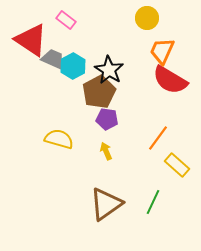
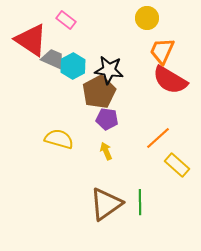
black star: rotated 24 degrees counterclockwise
orange line: rotated 12 degrees clockwise
green line: moved 13 px left; rotated 25 degrees counterclockwise
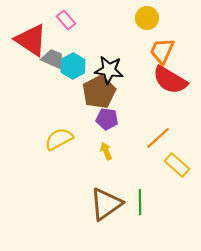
pink rectangle: rotated 12 degrees clockwise
yellow semicircle: rotated 44 degrees counterclockwise
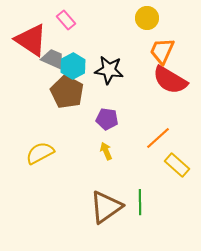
brown pentagon: moved 32 px left; rotated 16 degrees counterclockwise
yellow semicircle: moved 19 px left, 14 px down
brown triangle: moved 3 px down
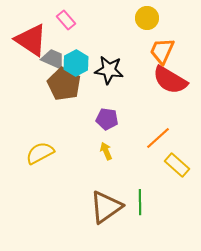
cyan hexagon: moved 3 px right, 3 px up
brown pentagon: moved 3 px left, 8 px up
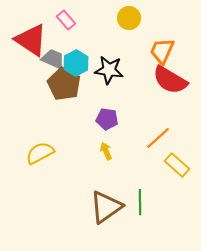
yellow circle: moved 18 px left
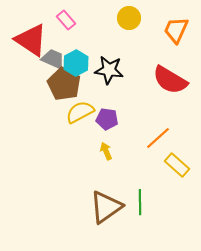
orange trapezoid: moved 14 px right, 21 px up
yellow semicircle: moved 40 px right, 41 px up
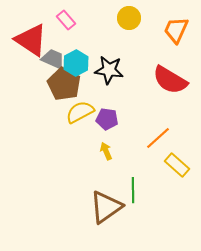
green line: moved 7 px left, 12 px up
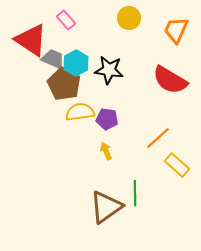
yellow semicircle: rotated 20 degrees clockwise
green line: moved 2 px right, 3 px down
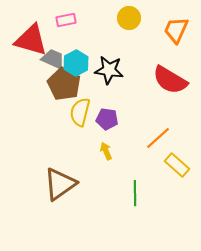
pink rectangle: rotated 60 degrees counterclockwise
red triangle: rotated 18 degrees counterclockwise
yellow semicircle: rotated 68 degrees counterclockwise
brown triangle: moved 46 px left, 23 px up
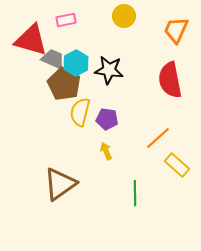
yellow circle: moved 5 px left, 2 px up
red semicircle: rotated 48 degrees clockwise
